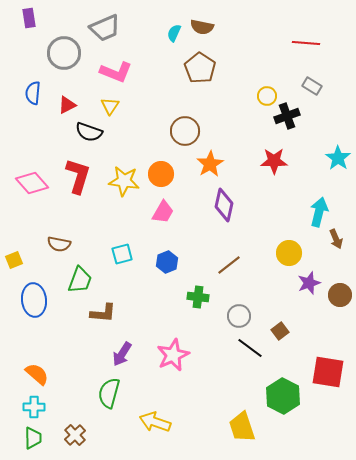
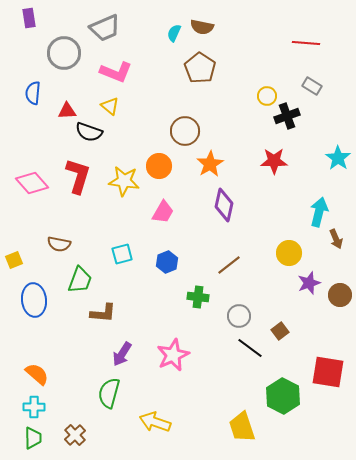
red triangle at (67, 105): moved 6 px down; rotated 24 degrees clockwise
yellow triangle at (110, 106): rotated 24 degrees counterclockwise
orange circle at (161, 174): moved 2 px left, 8 px up
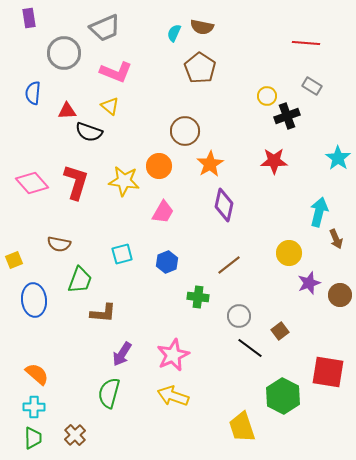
red L-shape at (78, 176): moved 2 px left, 6 px down
yellow arrow at (155, 422): moved 18 px right, 26 px up
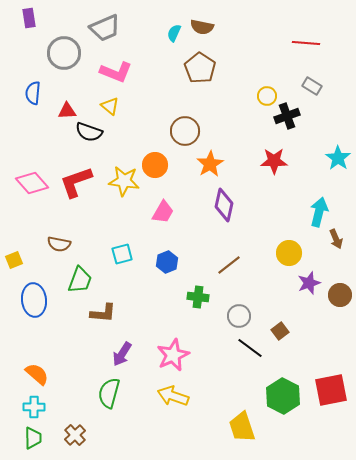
orange circle at (159, 166): moved 4 px left, 1 px up
red L-shape at (76, 182): rotated 126 degrees counterclockwise
red square at (328, 372): moved 3 px right, 18 px down; rotated 20 degrees counterclockwise
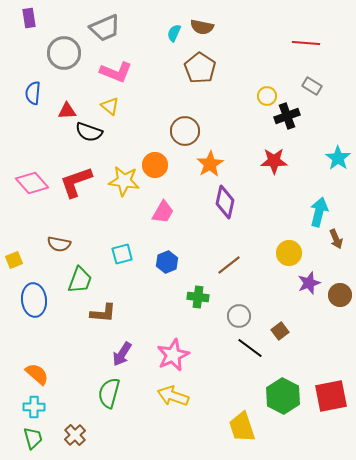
purple diamond at (224, 205): moved 1 px right, 3 px up
red square at (331, 390): moved 6 px down
green trapezoid at (33, 438): rotated 15 degrees counterclockwise
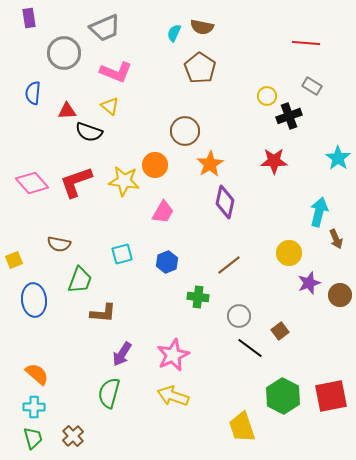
black cross at (287, 116): moved 2 px right
brown cross at (75, 435): moved 2 px left, 1 px down
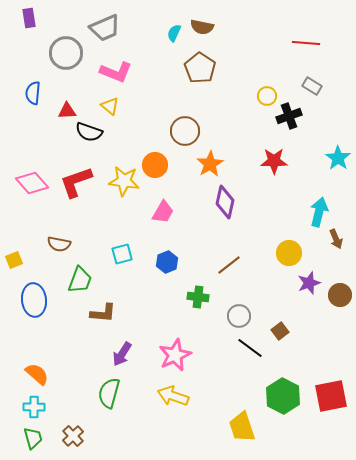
gray circle at (64, 53): moved 2 px right
pink star at (173, 355): moved 2 px right
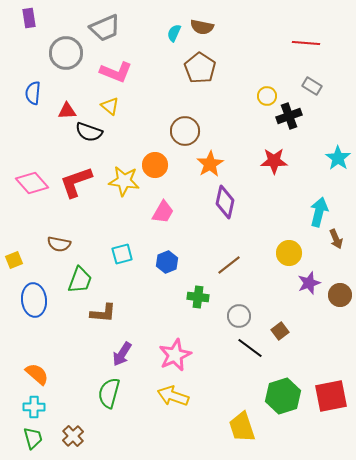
green hexagon at (283, 396): rotated 16 degrees clockwise
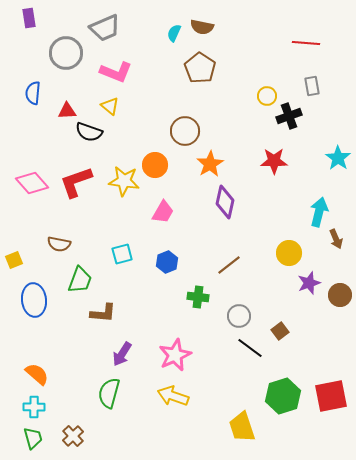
gray rectangle at (312, 86): rotated 48 degrees clockwise
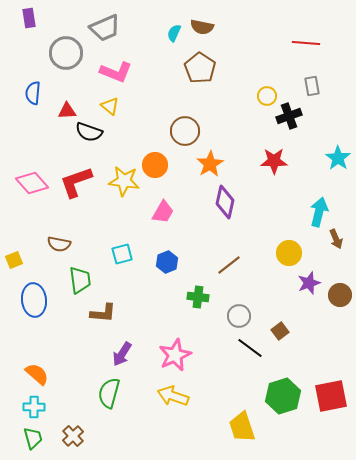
green trapezoid at (80, 280): rotated 28 degrees counterclockwise
